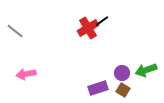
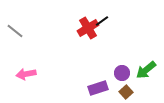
green arrow: rotated 20 degrees counterclockwise
brown square: moved 3 px right, 2 px down; rotated 16 degrees clockwise
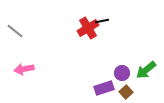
black line: rotated 24 degrees clockwise
pink arrow: moved 2 px left, 5 px up
purple rectangle: moved 6 px right
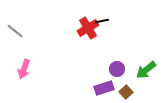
pink arrow: rotated 60 degrees counterclockwise
purple circle: moved 5 px left, 4 px up
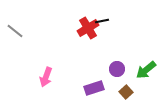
pink arrow: moved 22 px right, 8 px down
purple rectangle: moved 10 px left
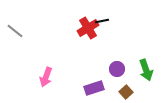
green arrow: rotated 70 degrees counterclockwise
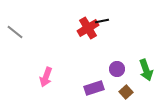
gray line: moved 1 px down
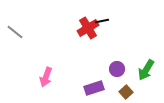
green arrow: rotated 50 degrees clockwise
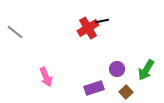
pink arrow: rotated 42 degrees counterclockwise
